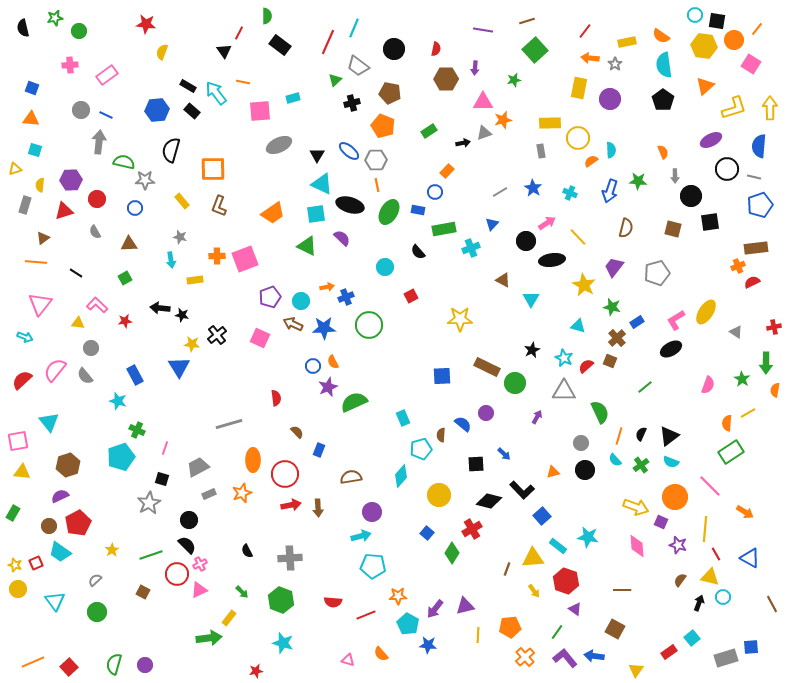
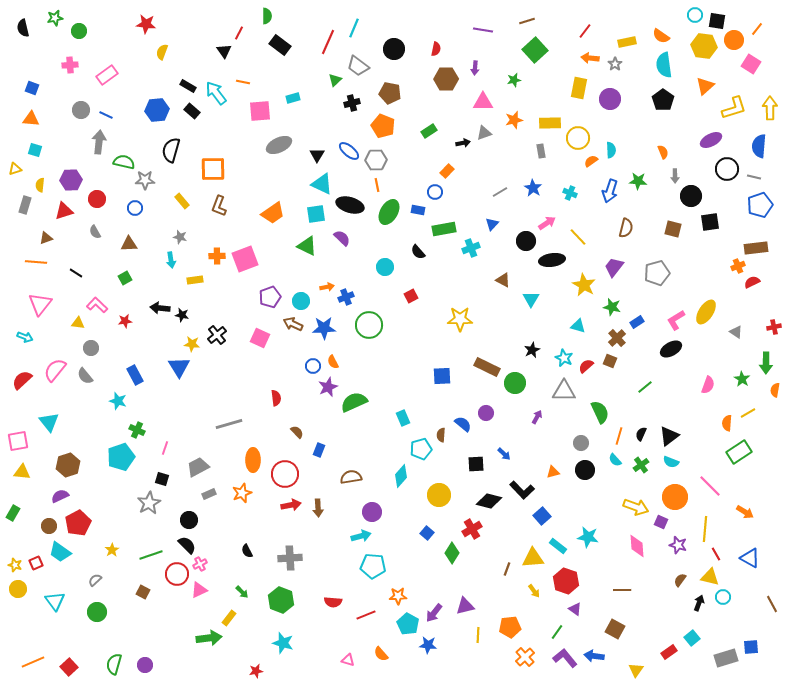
orange star at (503, 120): moved 11 px right
brown triangle at (43, 238): moved 3 px right; rotated 16 degrees clockwise
green rectangle at (731, 452): moved 8 px right
purple arrow at (435, 609): moved 1 px left, 4 px down
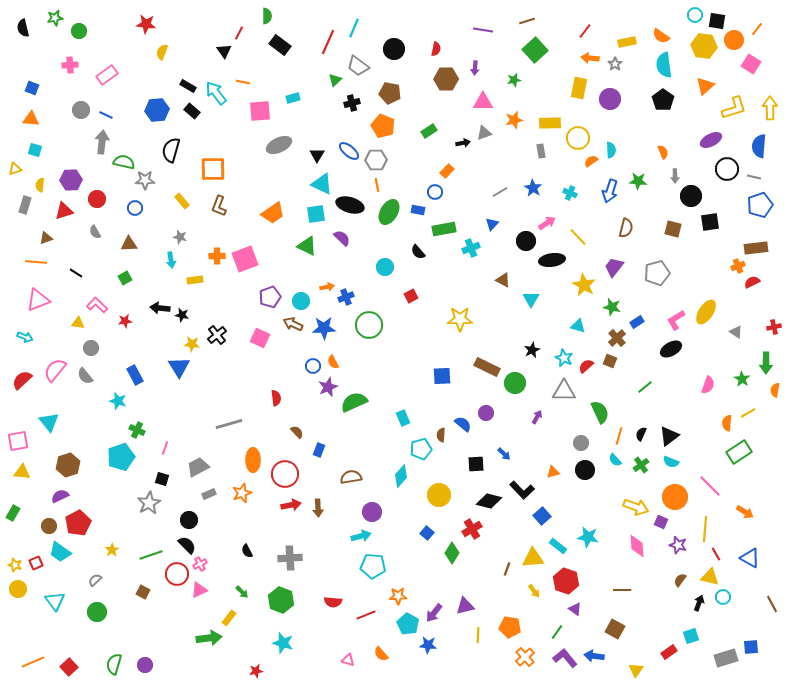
gray arrow at (99, 142): moved 3 px right
pink triangle at (40, 304): moved 2 px left, 4 px up; rotated 30 degrees clockwise
orange pentagon at (510, 627): rotated 15 degrees clockwise
cyan square at (692, 638): moved 1 px left, 2 px up; rotated 21 degrees clockwise
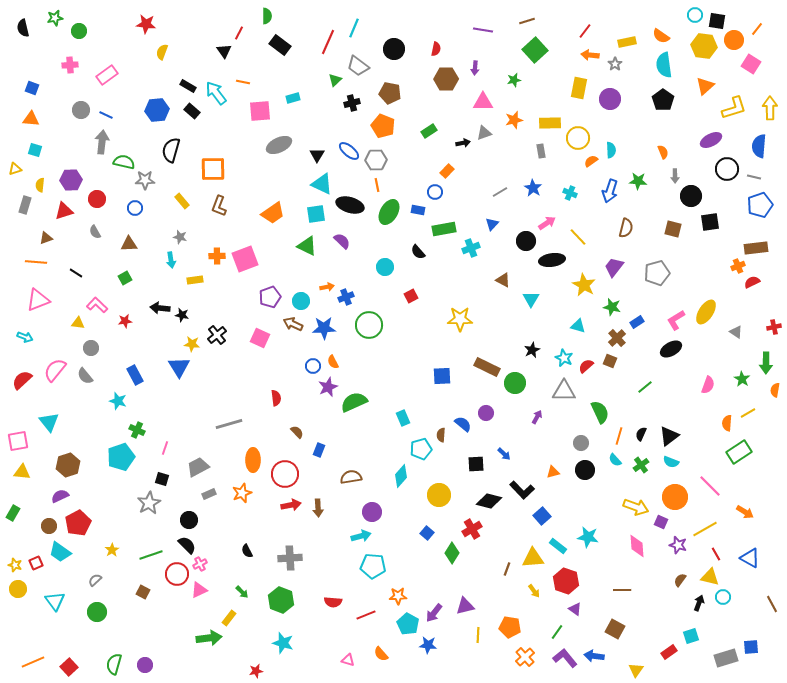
orange arrow at (590, 58): moved 3 px up
purple semicircle at (342, 238): moved 3 px down
yellow line at (705, 529): rotated 55 degrees clockwise
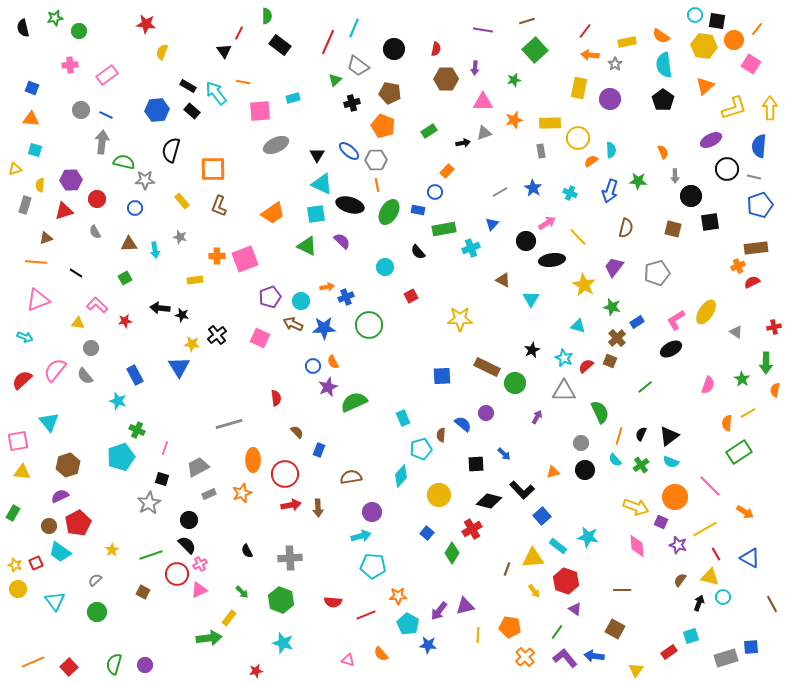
gray ellipse at (279, 145): moved 3 px left
cyan arrow at (171, 260): moved 16 px left, 10 px up
purple arrow at (434, 613): moved 5 px right, 2 px up
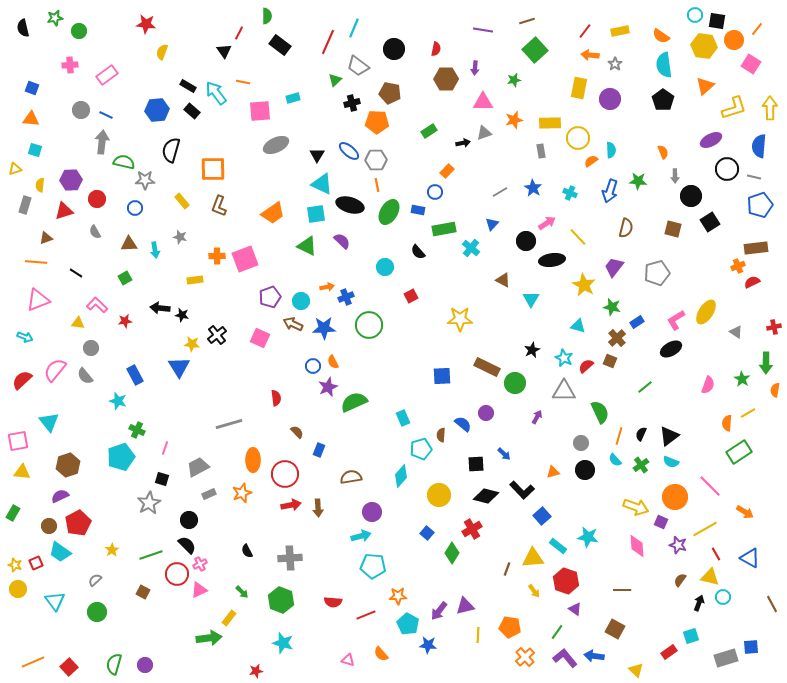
yellow rectangle at (627, 42): moved 7 px left, 11 px up
orange pentagon at (383, 126): moved 6 px left, 4 px up; rotated 20 degrees counterclockwise
black square at (710, 222): rotated 24 degrees counterclockwise
cyan cross at (471, 248): rotated 30 degrees counterclockwise
black diamond at (489, 501): moved 3 px left, 5 px up
yellow triangle at (636, 670): rotated 21 degrees counterclockwise
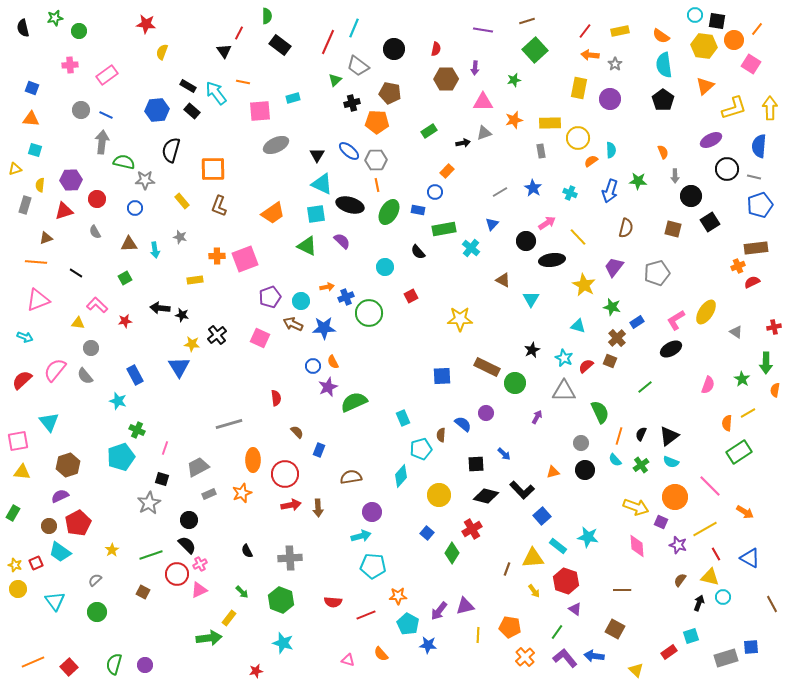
green circle at (369, 325): moved 12 px up
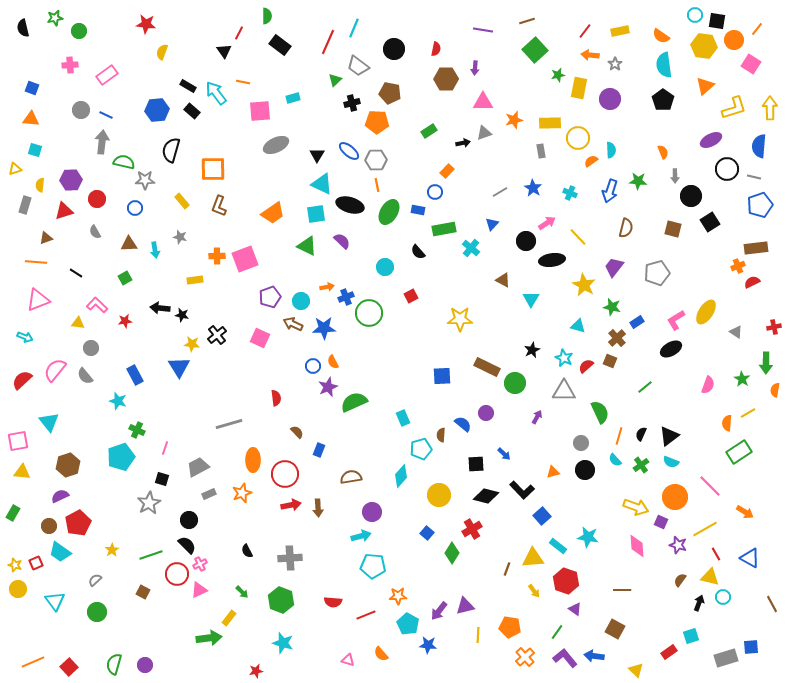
green star at (514, 80): moved 44 px right, 5 px up
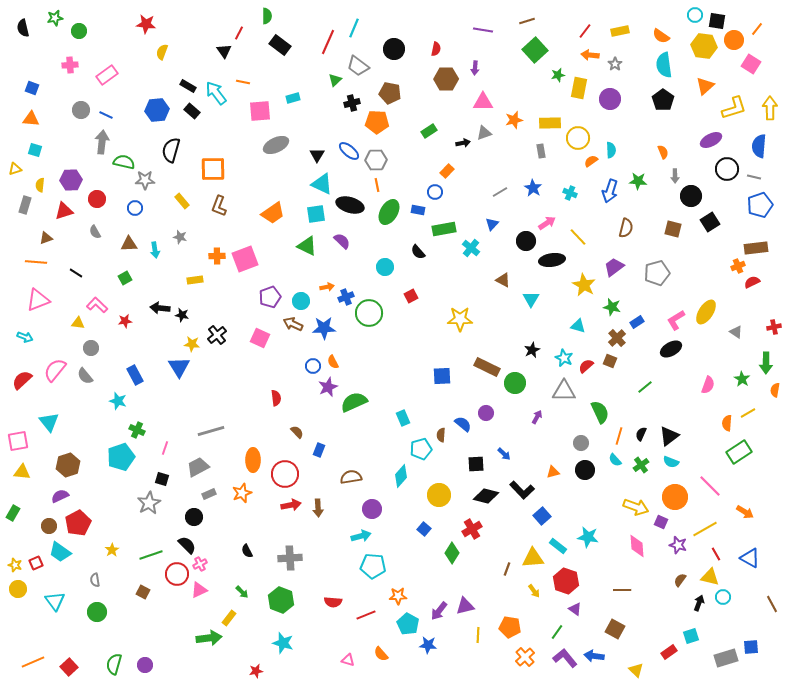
purple trapezoid at (614, 267): rotated 15 degrees clockwise
gray line at (229, 424): moved 18 px left, 7 px down
purple circle at (372, 512): moved 3 px up
black circle at (189, 520): moved 5 px right, 3 px up
blue square at (427, 533): moved 3 px left, 4 px up
gray semicircle at (95, 580): rotated 56 degrees counterclockwise
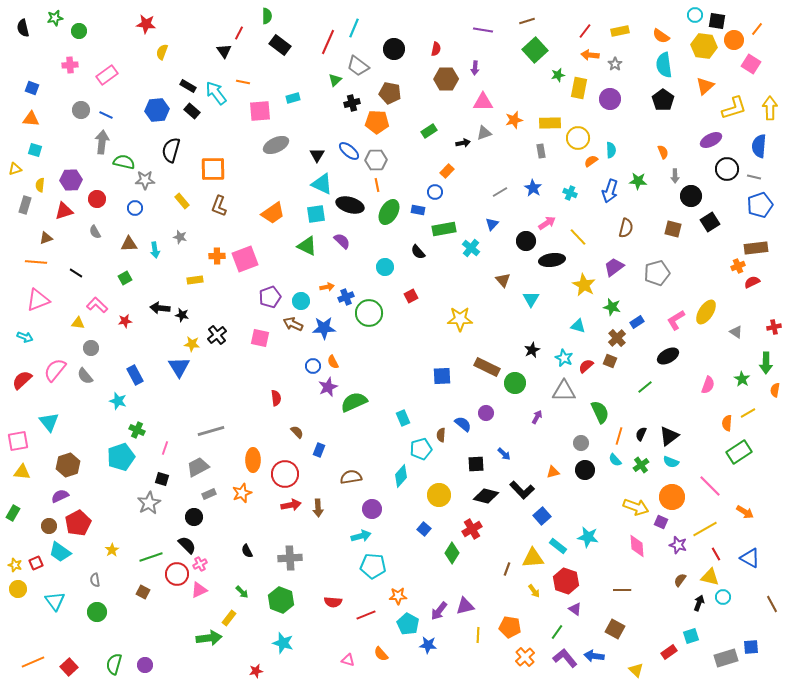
brown triangle at (503, 280): rotated 21 degrees clockwise
pink square at (260, 338): rotated 12 degrees counterclockwise
black ellipse at (671, 349): moved 3 px left, 7 px down
orange circle at (675, 497): moved 3 px left
green line at (151, 555): moved 2 px down
